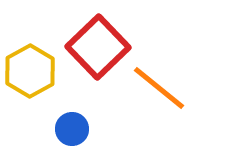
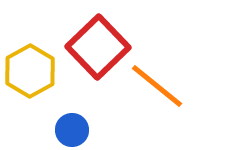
orange line: moved 2 px left, 2 px up
blue circle: moved 1 px down
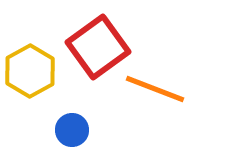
red square: rotated 8 degrees clockwise
orange line: moved 2 px left, 3 px down; rotated 18 degrees counterclockwise
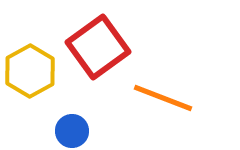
orange line: moved 8 px right, 9 px down
blue circle: moved 1 px down
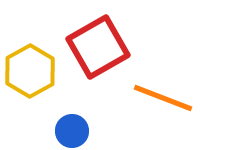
red square: rotated 6 degrees clockwise
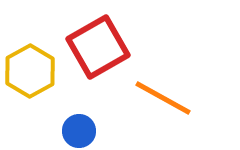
orange line: rotated 8 degrees clockwise
blue circle: moved 7 px right
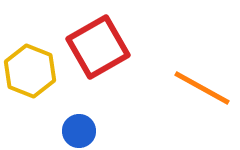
yellow hexagon: rotated 9 degrees counterclockwise
orange line: moved 39 px right, 10 px up
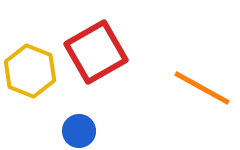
red square: moved 2 px left, 5 px down
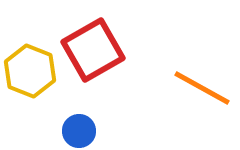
red square: moved 3 px left, 2 px up
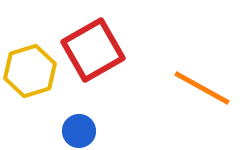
yellow hexagon: rotated 21 degrees clockwise
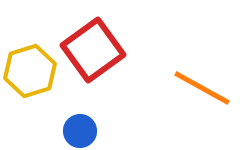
red square: rotated 6 degrees counterclockwise
blue circle: moved 1 px right
